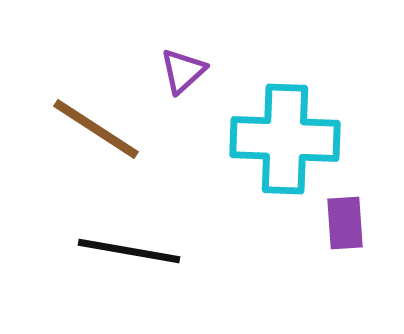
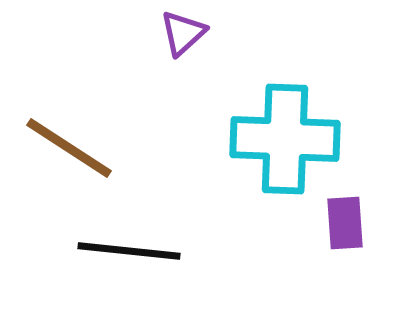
purple triangle: moved 38 px up
brown line: moved 27 px left, 19 px down
black line: rotated 4 degrees counterclockwise
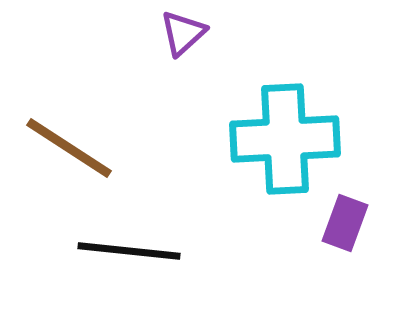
cyan cross: rotated 5 degrees counterclockwise
purple rectangle: rotated 24 degrees clockwise
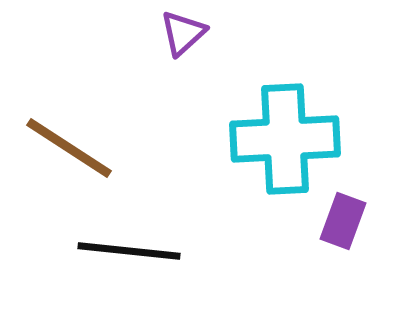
purple rectangle: moved 2 px left, 2 px up
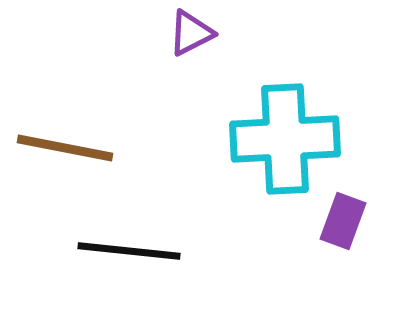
purple triangle: moved 8 px right; rotated 15 degrees clockwise
brown line: moved 4 px left; rotated 22 degrees counterclockwise
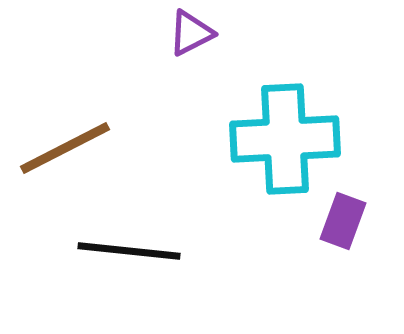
brown line: rotated 38 degrees counterclockwise
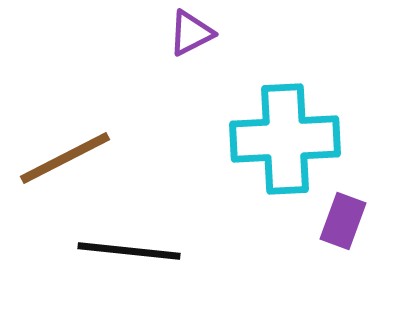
brown line: moved 10 px down
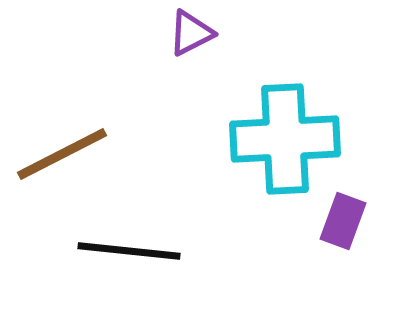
brown line: moved 3 px left, 4 px up
